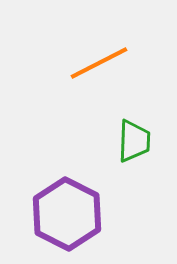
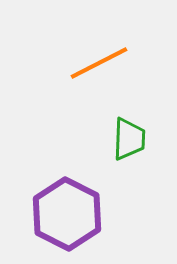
green trapezoid: moved 5 px left, 2 px up
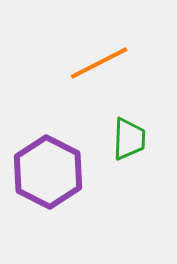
purple hexagon: moved 19 px left, 42 px up
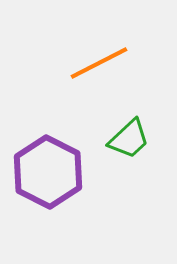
green trapezoid: rotated 45 degrees clockwise
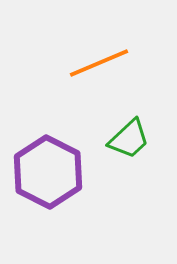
orange line: rotated 4 degrees clockwise
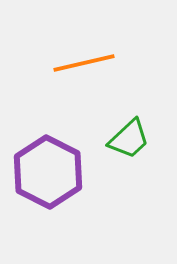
orange line: moved 15 px left; rotated 10 degrees clockwise
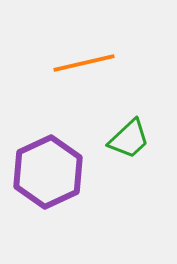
purple hexagon: rotated 8 degrees clockwise
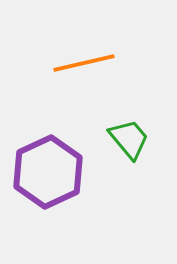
green trapezoid: rotated 87 degrees counterclockwise
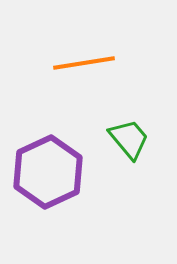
orange line: rotated 4 degrees clockwise
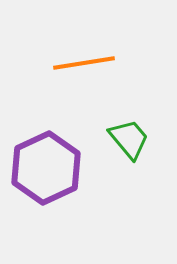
purple hexagon: moved 2 px left, 4 px up
